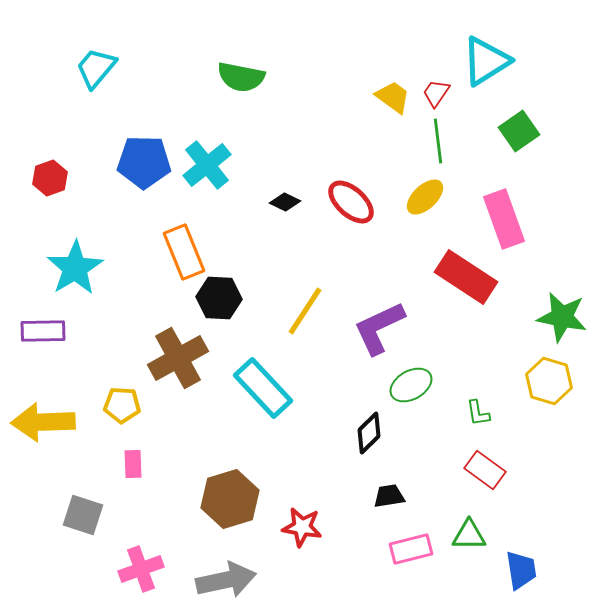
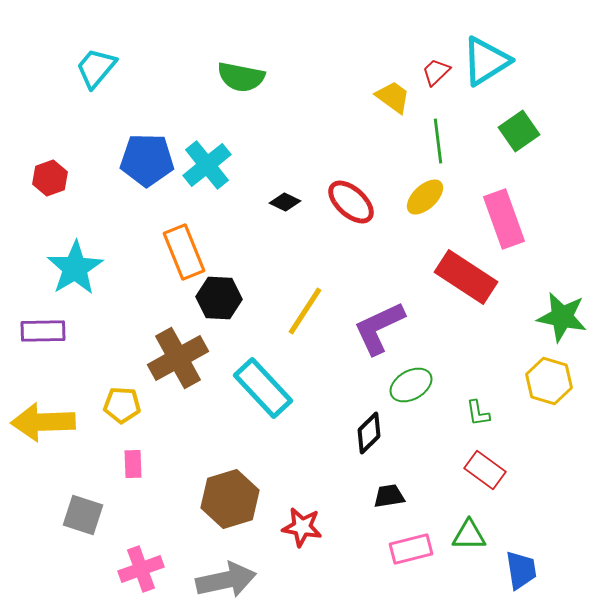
red trapezoid at (436, 93): moved 21 px up; rotated 12 degrees clockwise
blue pentagon at (144, 162): moved 3 px right, 2 px up
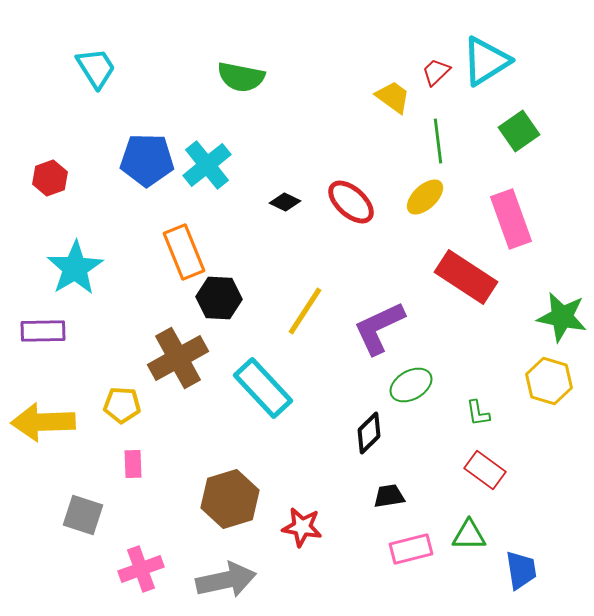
cyan trapezoid at (96, 68): rotated 108 degrees clockwise
pink rectangle at (504, 219): moved 7 px right
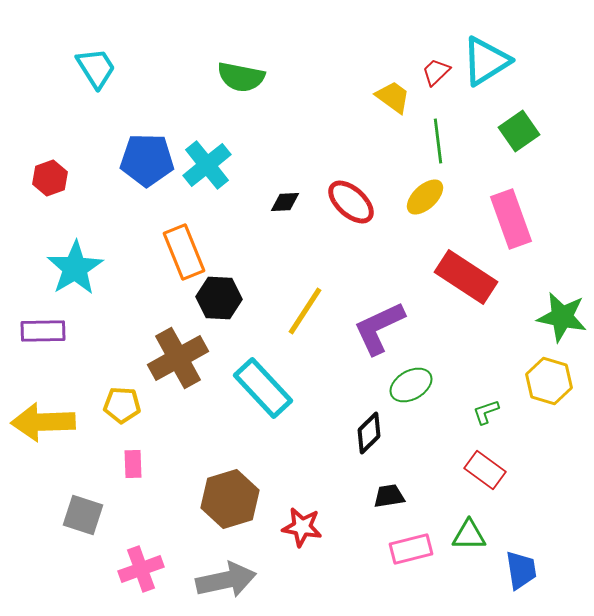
black diamond at (285, 202): rotated 28 degrees counterclockwise
green L-shape at (478, 413): moved 8 px right, 1 px up; rotated 80 degrees clockwise
